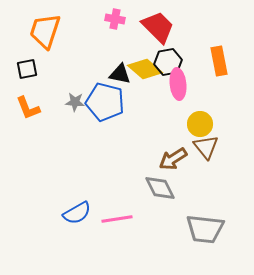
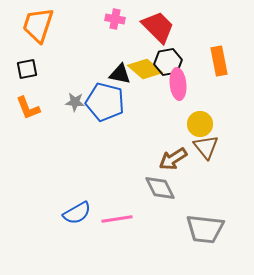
orange trapezoid: moved 7 px left, 6 px up
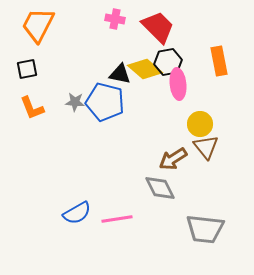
orange trapezoid: rotated 9 degrees clockwise
orange L-shape: moved 4 px right
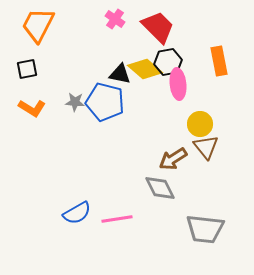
pink cross: rotated 24 degrees clockwise
orange L-shape: rotated 36 degrees counterclockwise
